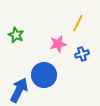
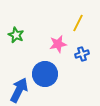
blue circle: moved 1 px right, 1 px up
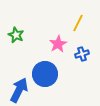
pink star: rotated 18 degrees counterclockwise
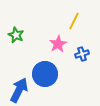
yellow line: moved 4 px left, 2 px up
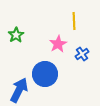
yellow line: rotated 30 degrees counterclockwise
green star: rotated 14 degrees clockwise
blue cross: rotated 16 degrees counterclockwise
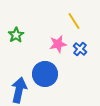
yellow line: rotated 30 degrees counterclockwise
pink star: rotated 18 degrees clockwise
blue cross: moved 2 px left, 5 px up; rotated 16 degrees counterclockwise
blue arrow: rotated 15 degrees counterclockwise
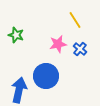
yellow line: moved 1 px right, 1 px up
green star: rotated 21 degrees counterclockwise
blue circle: moved 1 px right, 2 px down
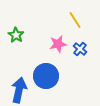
green star: rotated 14 degrees clockwise
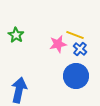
yellow line: moved 15 px down; rotated 36 degrees counterclockwise
blue circle: moved 30 px right
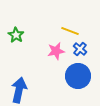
yellow line: moved 5 px left, 4 px up
pink star: moved 2 px left, 7 px down
blue circle: moved 2 px right
